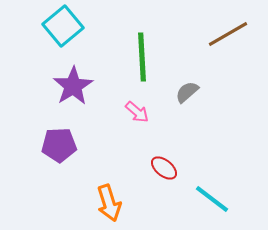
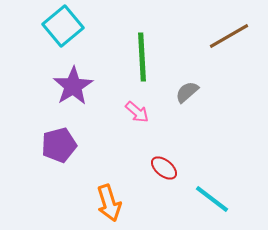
brown line: moved 1 px right, 2 px down
purple pentagon: rotated 12 degrees counterclockwise
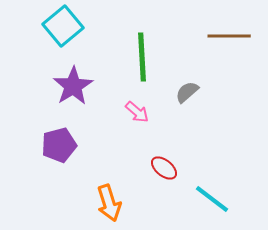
brown line: rotated 30 degrees clockwise
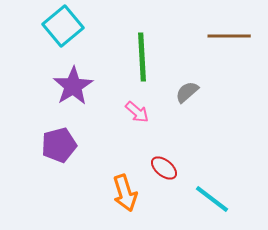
orange arrow: moved 16 px right, 10 px up
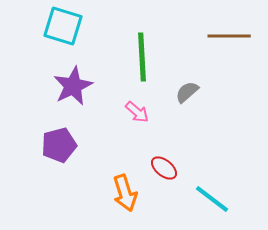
cyan square: rotated 33 degrees counterclockwise
purple star: rotated 6 degrees clockwise
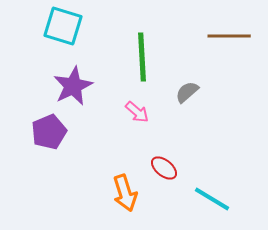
purple pentagon: moved 10 px left, 13 px up; rotated 8 degrees counterclockwise
cyan line: rotated 6 degrees counterclockwise
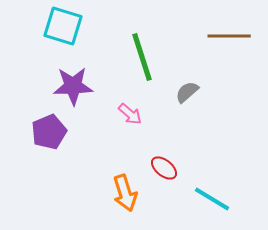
green line: rotated 15 degrees counterclockwise
purple star: rotated 24 degrees clockwise
pink arrow: moved 7 px left, 2 px down
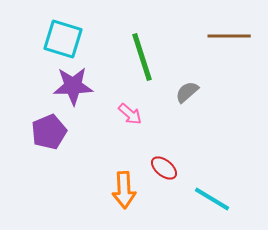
cyan square: moved 13 px down
orange arrow: moved 1 px left, 3 px up; rotated 15 degrees clockwise
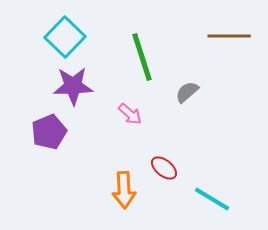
cyan square: moved 2 px right, 2 px up; rotated 27 degrees clockwise
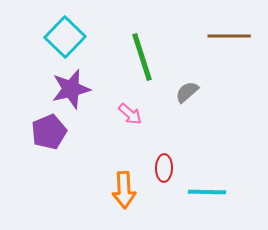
purple star: moved 2 px left, 3 px down; rotated 12 degrees counterclockwise
red ellipse: rotated 52 degrees clockwise
cyan line: moved 5 px left, 7 px up; rotated 30 degrees counterclockwise
